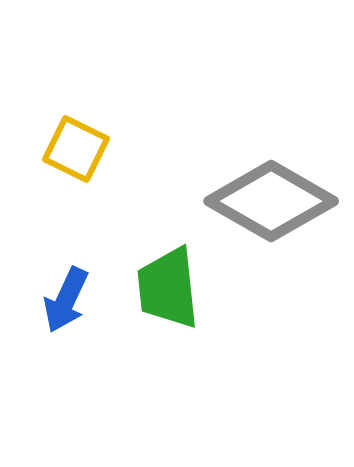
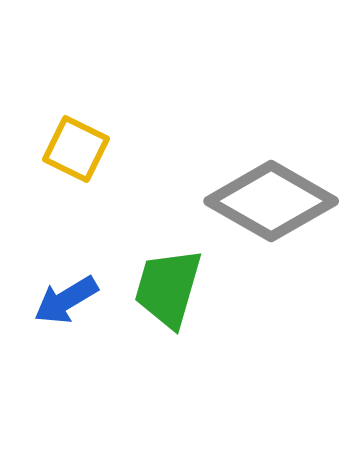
green trapezoid: rotated 22 degrees clockwise
blue arrow: rotated 34 degrees clockwise
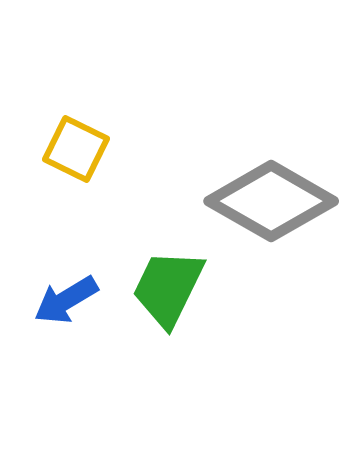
green trapezoid: rotated 10 degrees clockwise
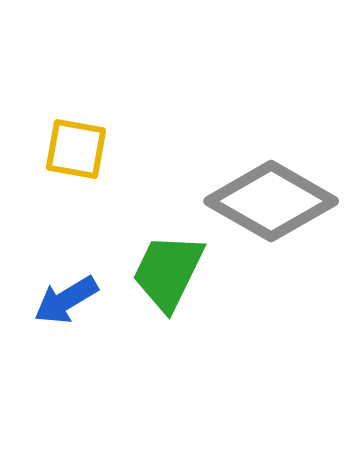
yellow square: rotated 16 degrees counterclockwise
green trapezoid: moved 16 px up
